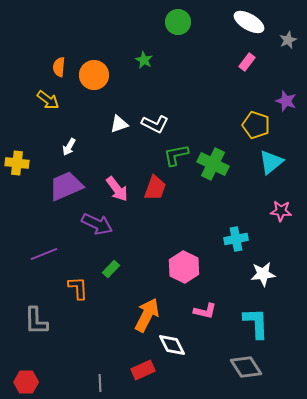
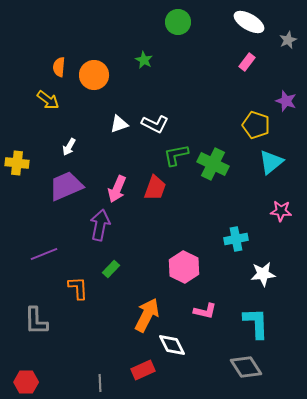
pink arrow: rotated 60 degrees clockwise
purple arrow: moved 3 px right, 1 px down; rotated 104 degrees counterclockwise
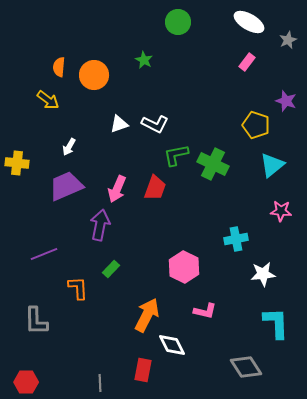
cyan triangle: moved 1 px right, 3 px down
cyan L-shape: moved 20 px right
red rectangle: rotated 55 degrees counterclockwise
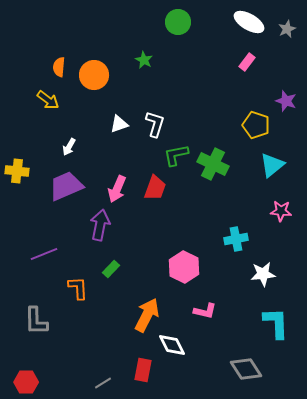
gray star: moved 1 px left, 11 px up
white L-shape: rotated 100 degrees counterclockwise
yellow cross: moved 8 px down
gray diamond: moved 2 px down
gray line: moved 3 px right; rotated 60 degrees clockwise
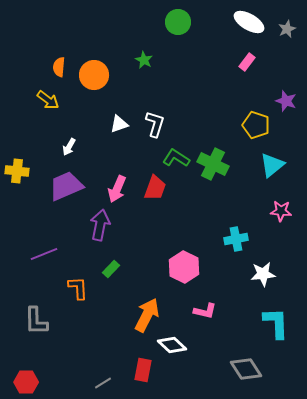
green L-shape: moved 3 px down; rotated 44 degrees clockwise
white diamond: rotated 20 degrees counterclockwise
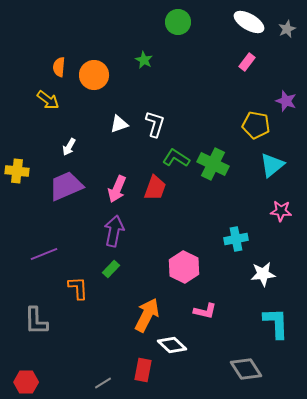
yellow pentagon: rotated 8 degrees counterclockwise
purple arrow: moved 14 px right, 6 px down
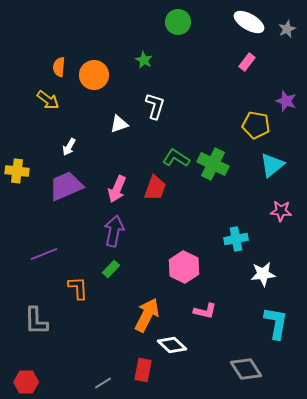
white L-shape: moved 18 px up
cyan L-shape: rotated 12 degrees clockwise
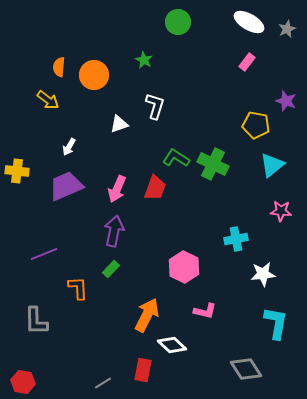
red hexagon: moved 3 px left; rotated 10 degrees clockwise
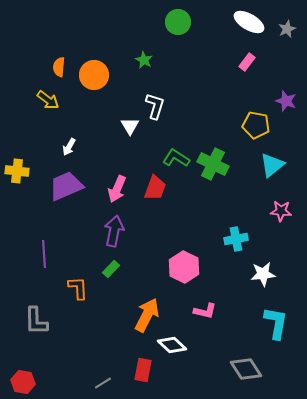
white triangle: moved 11 px right, 2 px down; rotated 42 degrees counterclockwise
purple line: rotated 72 degrees counterclockwise
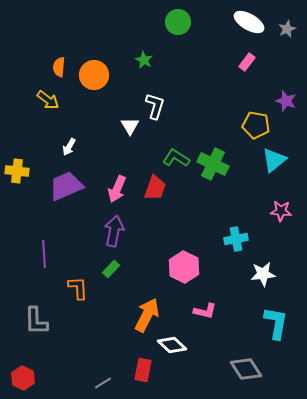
cyan triangle: moved 2 px right, 5 px up
red hexagon: moved 4 px up; rotated 15 degrees clockwise
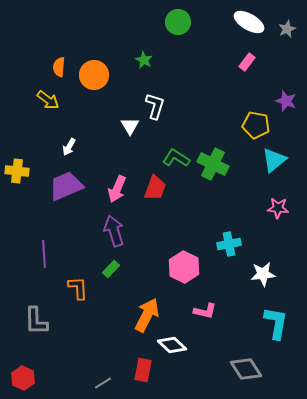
pink star: moved 3 px left, 3 px up
purple arrow: rotated 28 degrees counterclockwise
cyan cross: moved 7 px left, 5 px down
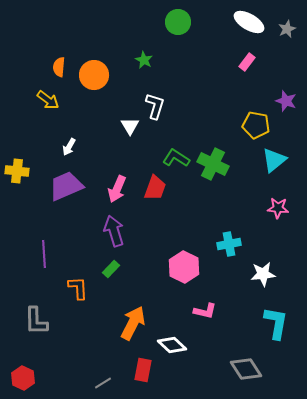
orange arrow: moved 14 px left, 8 px down
